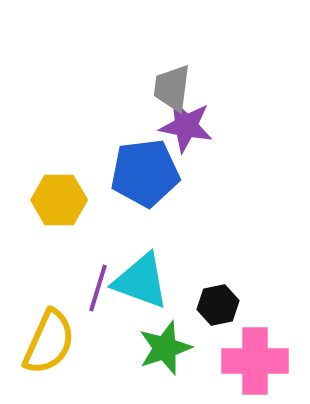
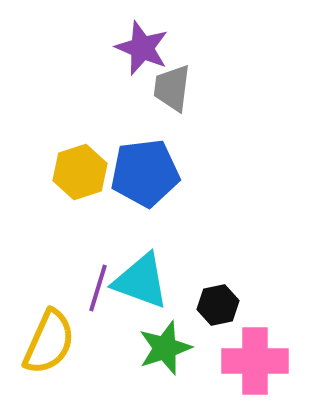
purple star: moved 44 px left, 78 px up; rotated 12 degrees clockwise
yellow hexagon: moved 21 px right, 28 px up; rotated 18 degrees counterclockwise
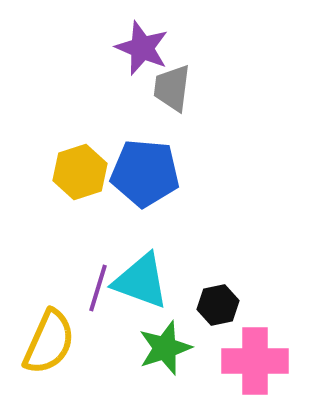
blue pentagon: rotated 12 degrees clockwise
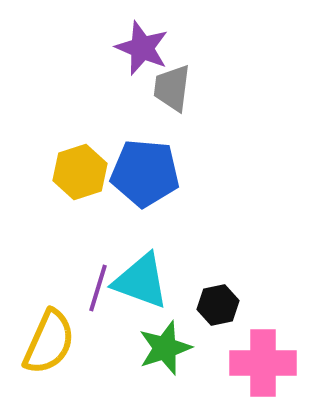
pink cross: moved 8 px right, 2 px down
